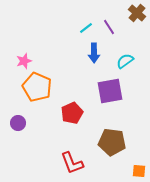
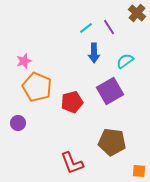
purple square: rotated 20 degrees counterclockwise
red pentagon: moved 11 px up; rotated 10 degrees clockwise
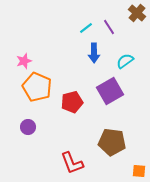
purple circle: moved 10 px right, 4 px down
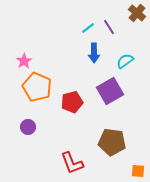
cyan line: moved 2 px right
pink star: rotated 14 degrees counterclockwise
orange square: moved 1 px left
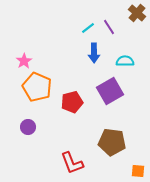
cyan semicircle: rotated 36 degrees clockwise
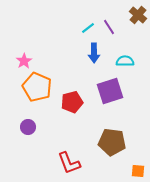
brown cross: moved 1 px right, 2 px down
purple square: rotated 12 degrees clockwise
red L-shape: moved 3 px left
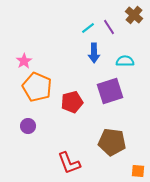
brown cross: moved 4 px left
purple circle: moved 1 px up
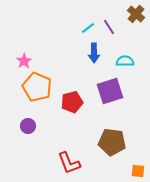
brown cross: moved 2 px right, 1 px up
